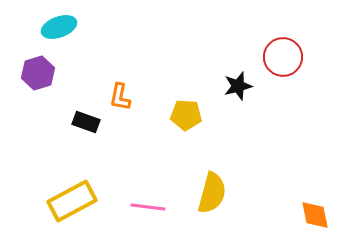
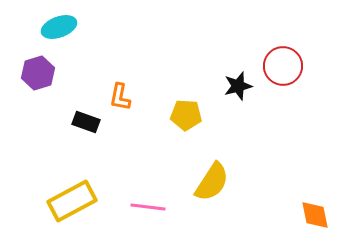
red circle: moved 9 px down
yellow semicircle: moved 11 px up; rotated 18 degrees clockwise
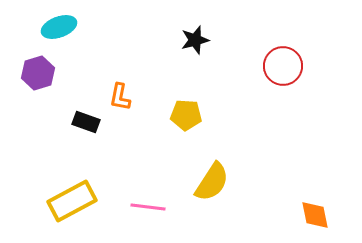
black star: moved 43 px left, 46 px up
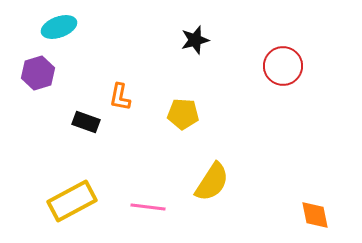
yellow pentagon: moved 3 px left, 1 px up
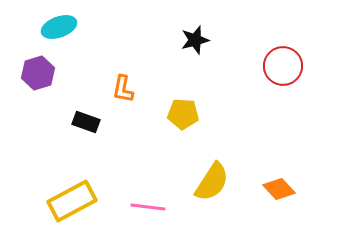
orange L-shape: moved 3 px right, 8 px up
orange diamond: moved 36 px left, 26 px up; rotated 32 degrees counterclockwise
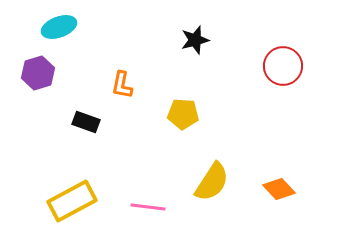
orange L-shape: moved 1 px left, 4 px up
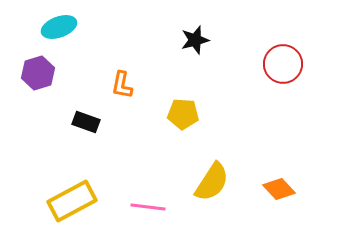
red circle: moved 2 px up
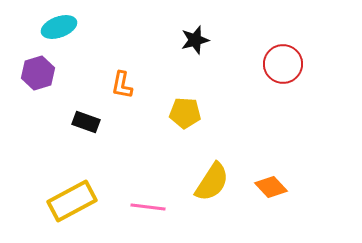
yellow pentagon: moved 2 px right, 1 px up
orange diamond: moved 8 px left, 2 px up
